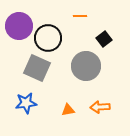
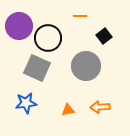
black square: moved 3 px up
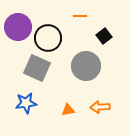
purple circle: moved 1 px left, 1 px down
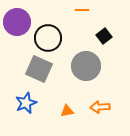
orange line: moved 2 px right, 6 px up
purple circle: moved 1 px left, 5 px up
gray square: moved 2 px right, 1 px down
blue star: rotated 15 degrees counterclockwise
orange triangle: moved 1 px left, 1 px down
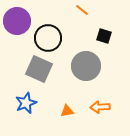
orange line: rotated 40 degrees clockwise
purple circle: moved 1 px up
black square: rotated 35 degrees counterclockwise
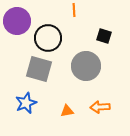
orange line: moved 8 px left; rotated 48 degrees clockwise
gray square: rotated 8 degrees counterclockwise
